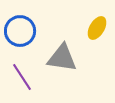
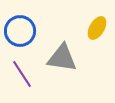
purple line: moved 3 px up
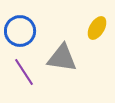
purple line: moved 2 px right, 2 px up
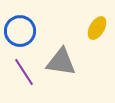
gray triangle: moved 1 px left, 4 px down
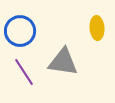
yellow ellipse: rotated 35 degrees counterclockwise
gray triangle: moved 2 px right
